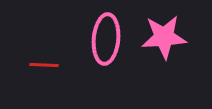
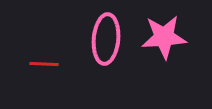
red line: moved 1 px up
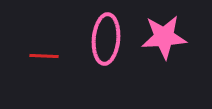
red line: moved 8 px up
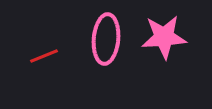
red line: rotated 24 degrees counterclockwise
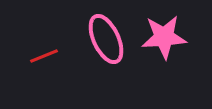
pink ellipse: rotated 30 degrees counterclockwise
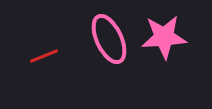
pink ellipse: moved 3 px right
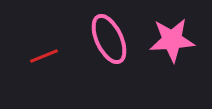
pink star: moved 8 px right, 3 px down
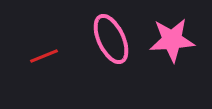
pink ellipse: moved 2 px right
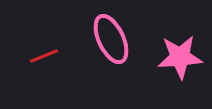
pink star: moved 8 px right, 17 px down
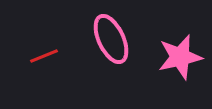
pink star: rotated 9 degrees counterclockwise
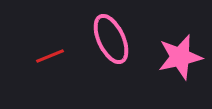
red line: moved 6 px right
